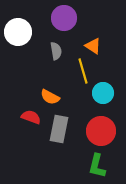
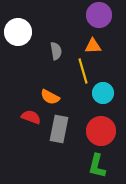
purple circle: moved 35 px right, 3 px up
orange triangle: rotated 36 degrees counterclockwise
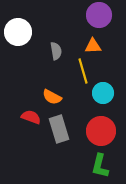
orange semicircle: moved 2 px right
gray rectangle: rotated 28 degrees counterclockwise
green L-shape: moved 3 px right
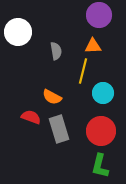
yellow line: rotated 30 degrees clockwise
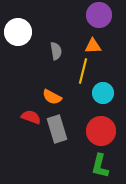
gray rectangle: moved 2 px left
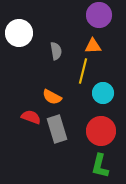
white circle: moved 1 px right, 1 px down
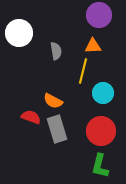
orange semicircle: moved 1 px right, 4 px down
